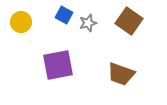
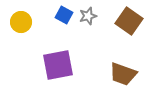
gray star: moved 7 px up
brown trapezoid: moved 2 px right
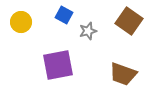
gray star: moved 15 px down
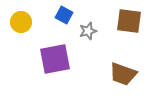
brown square: rotated 28 degrees counterclockwise
purple square: moved 3 px left, 6 px up
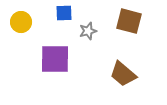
blue square: moved 2 px up; rotated 30 degrees counterclockwise
brown square: rotated 8 degrees clockwise
purple square: rotated 12 degrees clockwise
brown trapezoid: rotated 20 degrees clockwise
